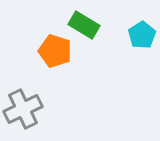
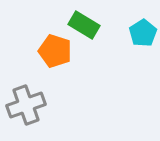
cyan pentagon: moved 1 px right, 2 px up
gray cross: moved 3 px right, 4 px up; rotated 6 degrees clockwise
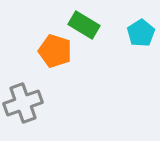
cyan pentagon: moved 2 px left
gray cross: moved 3 px left, 2 px up
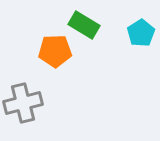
orange pentagon: rotated 20 degrees counterclockwise
gray cross: rotated 6 degrees clockwise
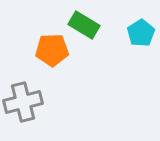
orange pentagon: moved 3 px left, 1 px up
gray cross: moved 1 px up
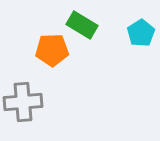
green rectangle: moved 2 px left
gray cross: rotated 9 degrees clockwise
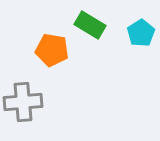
green rectangle: moved 8 px right
orange pentagon: rotated 12 degrees clockwise
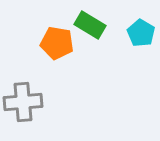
cyan pentagon: rotated 8 degrees counterclockwise
orange pentagon: moved 5 px right, 7 px up
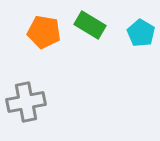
orange pentagon: moved 13 px left, 11 px up
gray cross: moved 3 px right; rotated 6 degrees counterclockwise
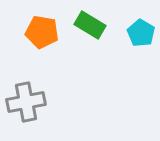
orange pentagon: moved 2 px left
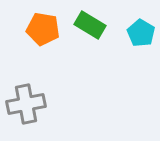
orange pentagon: moved 1 px right, 3 px up
gray cross: moved 2 px down
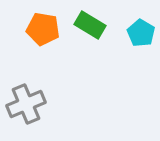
gray cross: rotated 12 degrees counterclockwise
